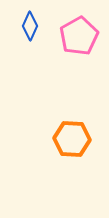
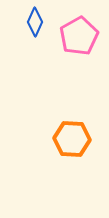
blue diamond: moved 5 px right, 4 px up
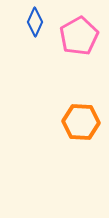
orange hexagon: moved 9 px right, 17 px up
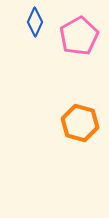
orange hexagon: moved 1 px left, 1 px down; rotated 12 degrees clockwise
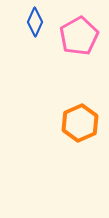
orange hexagon: rotated 21 degrees clockwise
